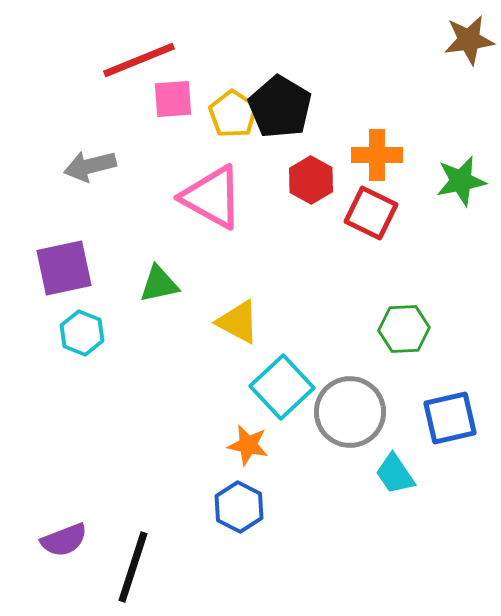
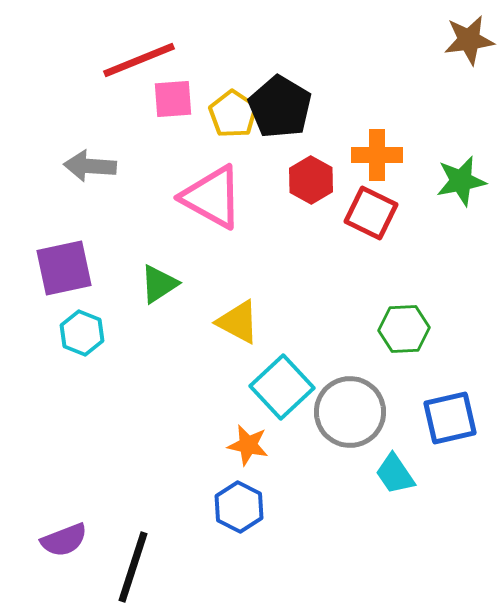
gray arrow: rotated 18 degrees clockwise
green triangle: rotated 21 degrees counterclockwise
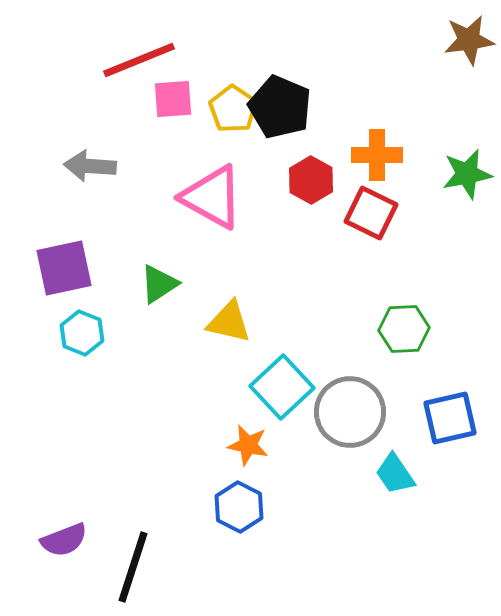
black pentagon: rotated 8 degrees counterclockwise
yellow pentagon: moved 5 px up
green star: moved 6 px right, 7 px up
yellow triangle: moved 9 px left; rotated 15 degrees counterclockwise
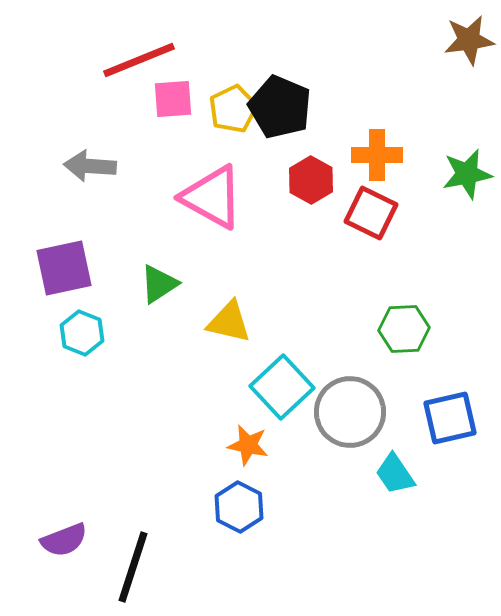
yellow pentagon: rotated 12 degrees clockwise
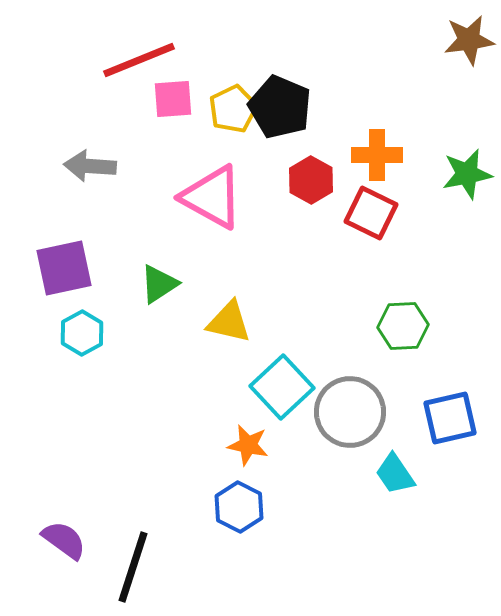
green hexagon: moved 1 px left, 3 px up
cyan hexagon: rotated 9 degrees clockwise
purple semicircle: rotated 123 degrees counterclockwise
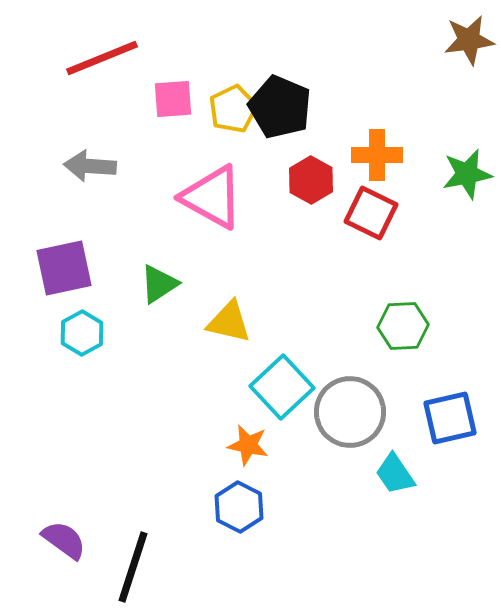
red line: moved 37 px left, 2 px up
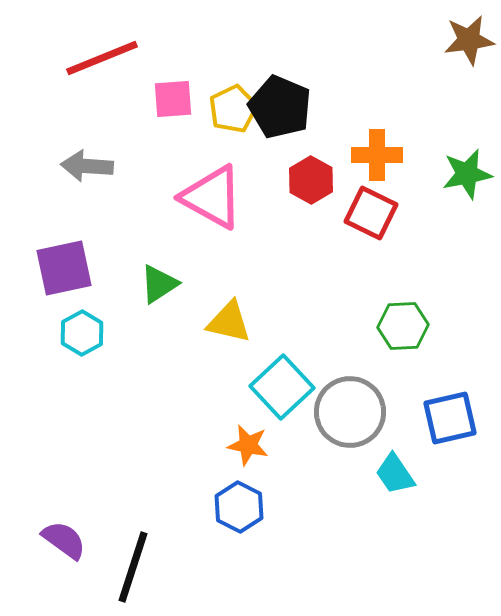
gray arrow: moved 3 px left
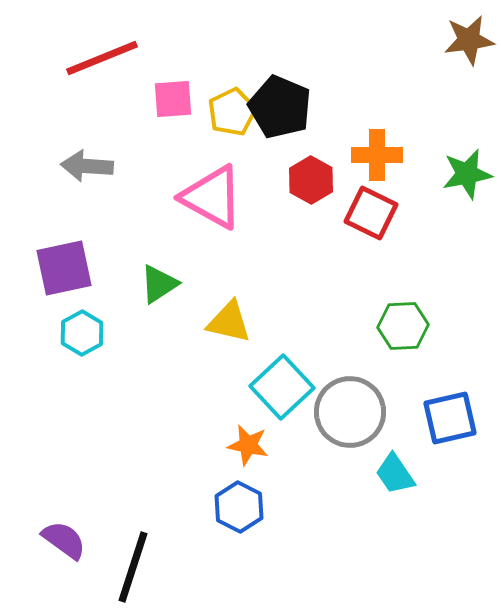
yellow pentagon: moved 1 px left, 3 px down
